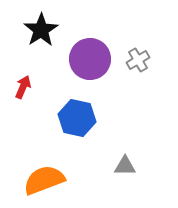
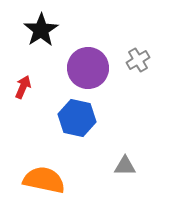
purple circle: moved 2 px left, 9 px down
orange semicircle: rotated 33 degrees clockwise
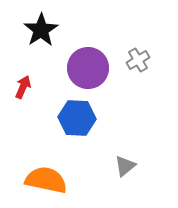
blue hexagon: rotated 9 degrees counterclockwise
gray triangle: rotated 40 degrees counterclockwise
orange semicircle: moved 2 px right
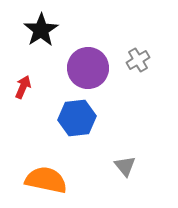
blue hexagon: rotated 9 degrees counterclockwise
gray triangle: rotated 30 degrees counterclockwise
